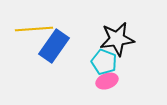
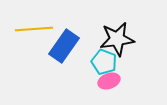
blue rectangle: moved 10 px right
pink ellipse: moved 2 px right
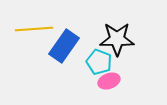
black star: rotated 8 degrees clockwise
cyan pentagon: moved 5 px left
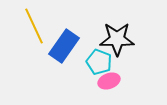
yellow line: moved 3 px up; rotated 69 degrees clockwise
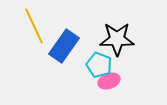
cyan pentagon: moved 3 px down
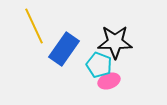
black star: moved 2 px left, 3 px down
blue rectangle: moved 3 px down
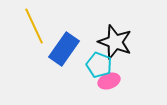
black star: rotated 20 degrees clockwise
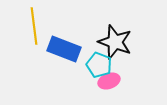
yellow line: rotated 18 degrees clockwise
blue rectangle: rotated 76 degrees clockwise
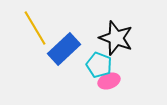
yellow line: moved 1 px right, 2 px down; rotated 24 degrees counterclockwise
black star: moved 1 px right, 4 px up
blue rectangle: rotated 64 degrees counterclockwise
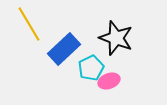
yellow line: moved 6 px left, 4 px up
cyan pentagon: moved 8 px left, 3 px down; rotated 25 degrees clockwise
